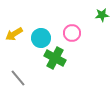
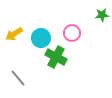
green cross: moved 1 px right, 1 px up
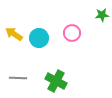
yellow arrow: rotated 66 degrees clockwise
cyan circle: moved 2 px left
green cross: moved 24 px down
gray line: rotated 48 degrees counterclockwise
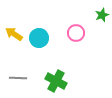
green star: rotated 16 degrees counterclockwise
pink circle: moved 4 px right
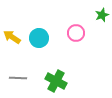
yellow arrow: moved 2 px left, 3 px down
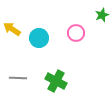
yellow arrow: moved 8 px up
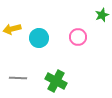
yellow arrow: rotated 48 degrees counterclockwise
pink circle: moved 2 px right, 4 px down
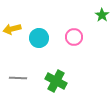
green star: rotated 16 degrees counterclockwise
pink circle: moved 4 px left
